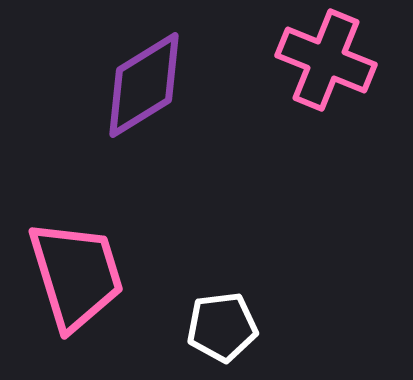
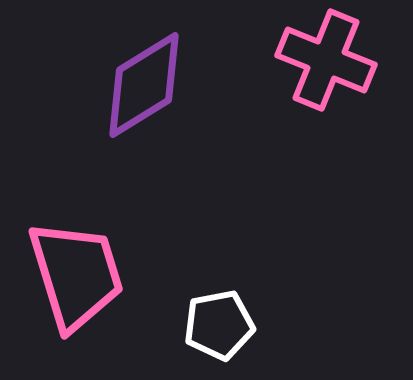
white pentagon: moved 3 px left, 2 px up; rotated 4 degrees counterclockwise
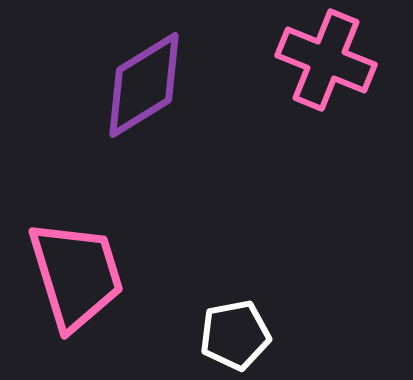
white pentagon: moved 16 px right, 10 px down
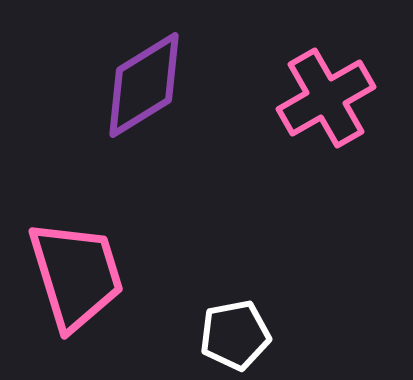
pink cross: moved 38 px down; rotated 38 degrees clockwise
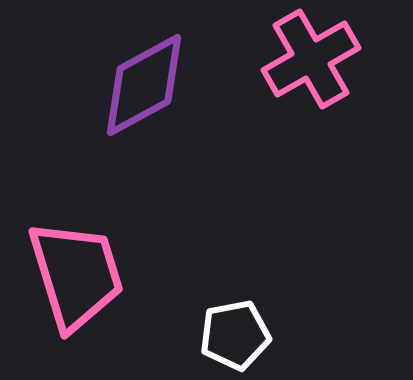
purple diamond: rotated 3 degrees clockwise
pink cross: moved 15 px left, 39 px up
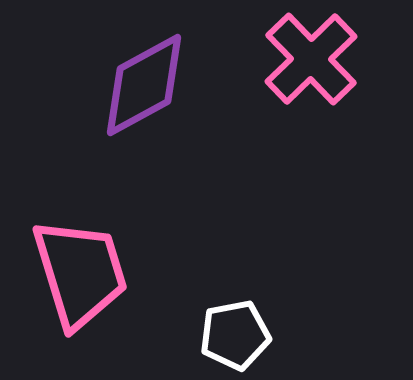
pink cross: rotated 14 degrees counterclockwise
pink trapezoid: moved 4 px right, 2 px up
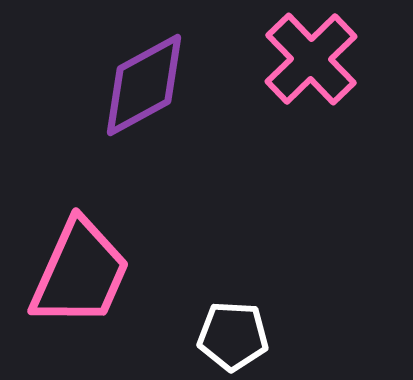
pink trapezoid: rotated 41 degrees clockwise
white pentagon: moved 2 px left, 1 px down; rotated 14 degrees clockwise
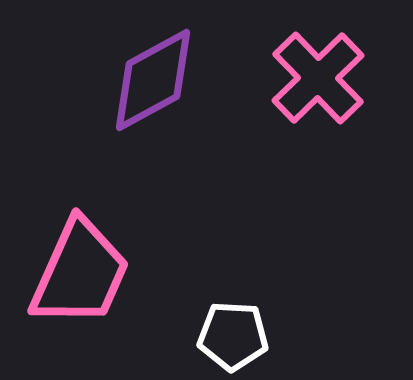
pink cross: moved 7 px right, 19 px down
purple diamond: moved 9 px right, 5 px up
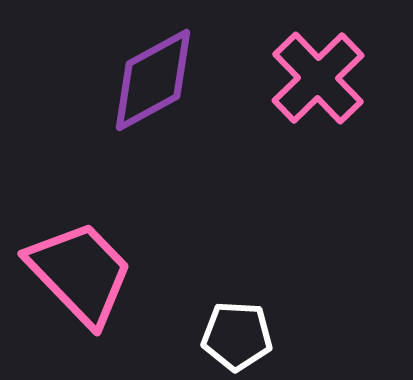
pink trapezoid: rotated 68 degrees counterclockwise
white pentagon: moved 4 px right
